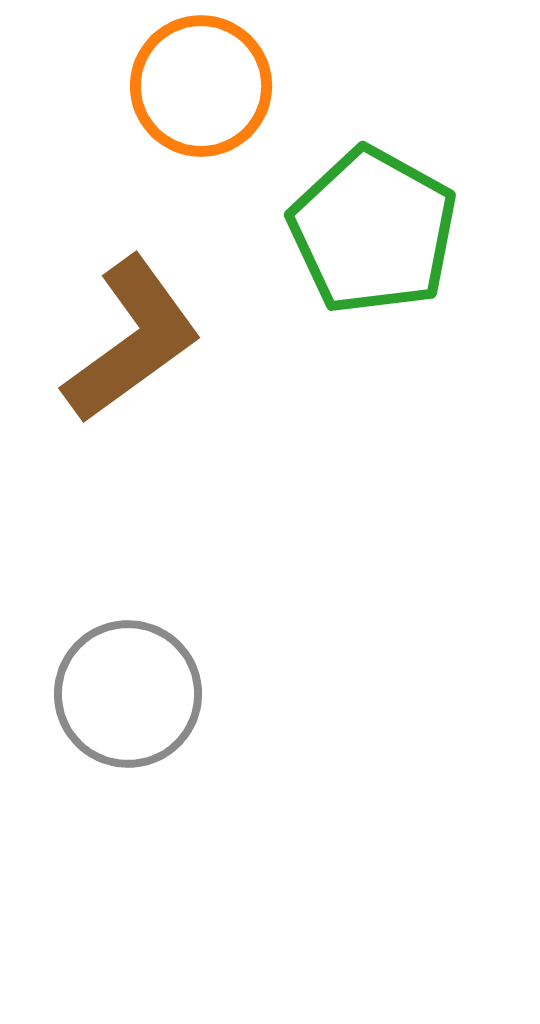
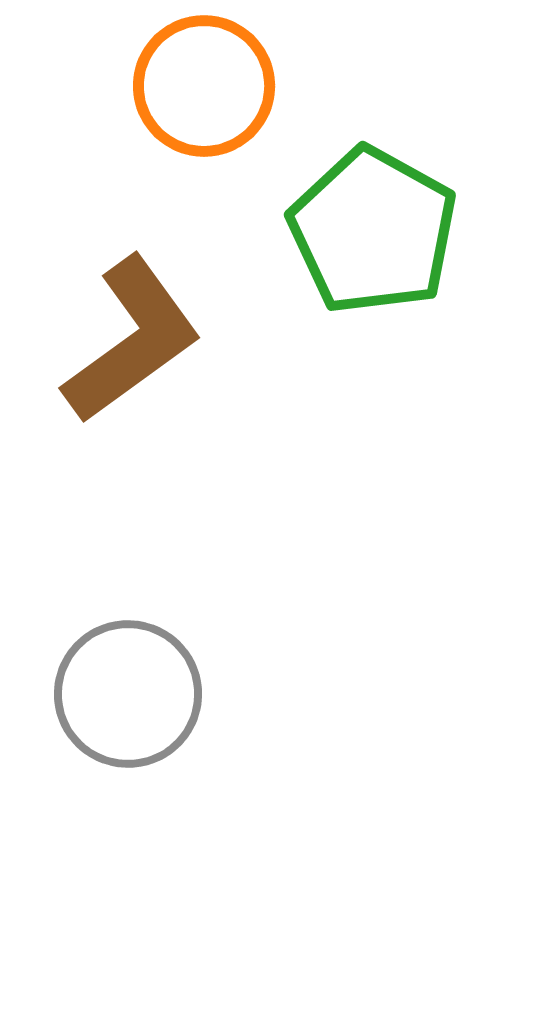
orange circle: moved 3 px right
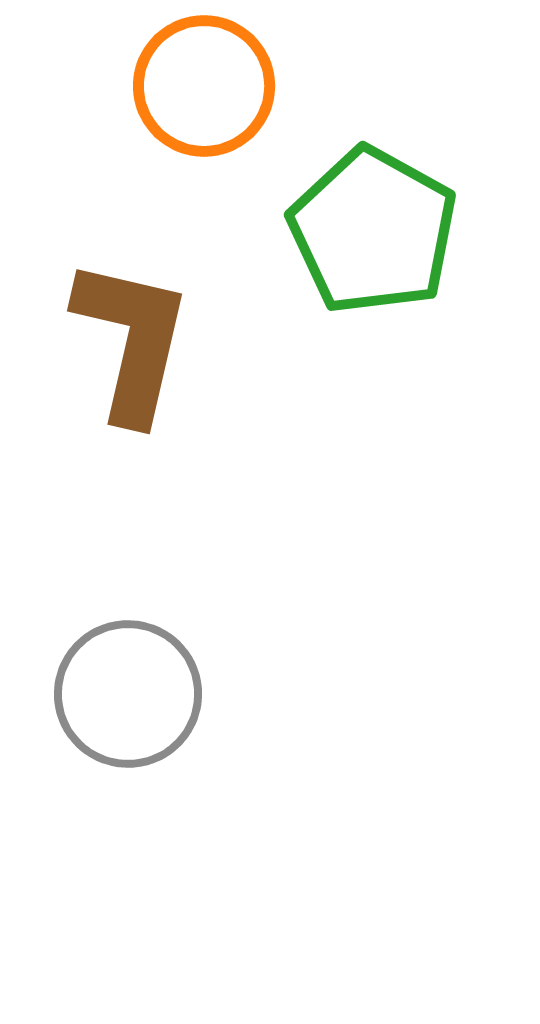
brown L-shape: rotated 41 degrees counterclockwise
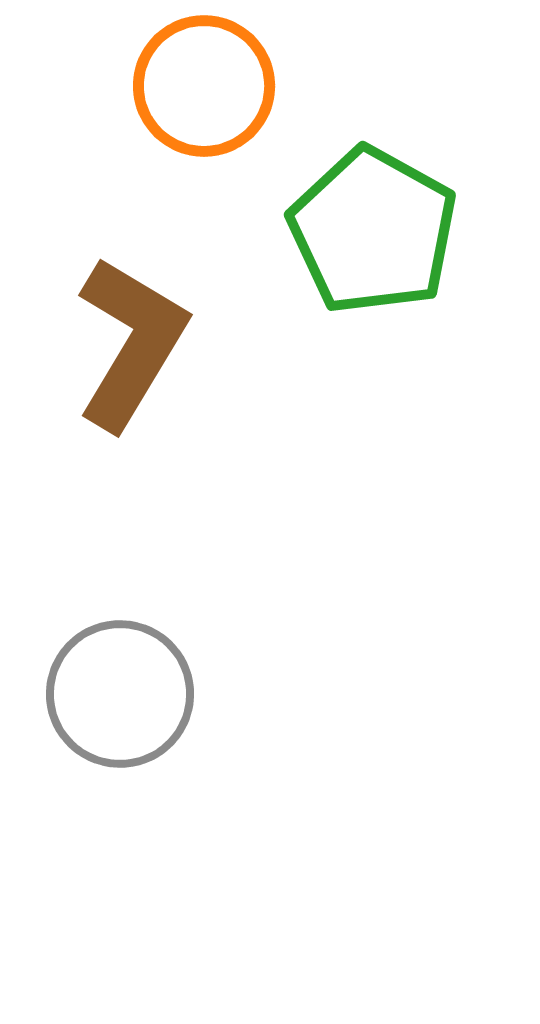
brown L-shape: moved 1 px left, 3 px down; rotated 18 degrees clockwise
gray circle: moved 8 px left
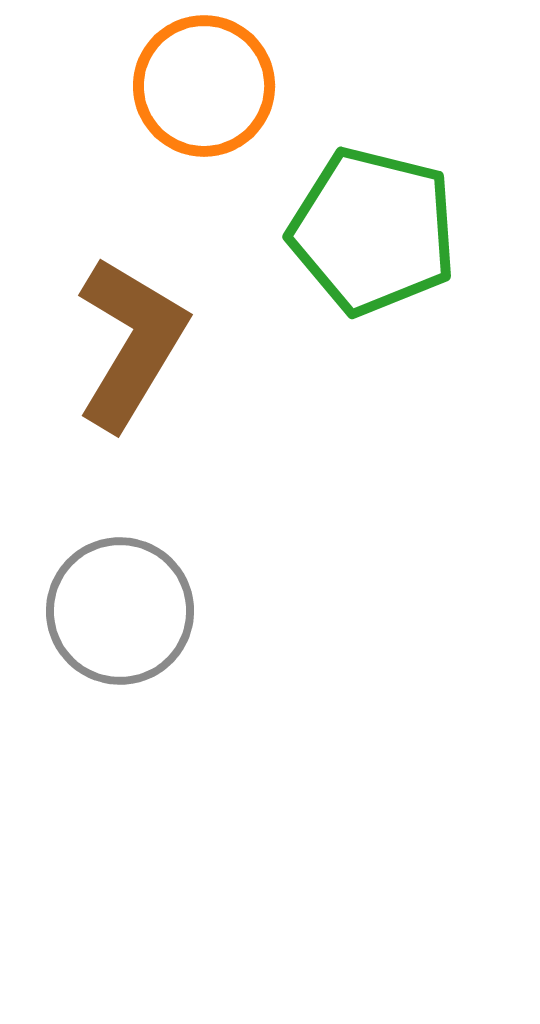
green pentagon: rotated 15 degrees counterclockwise
gray circle: moved 83 px up
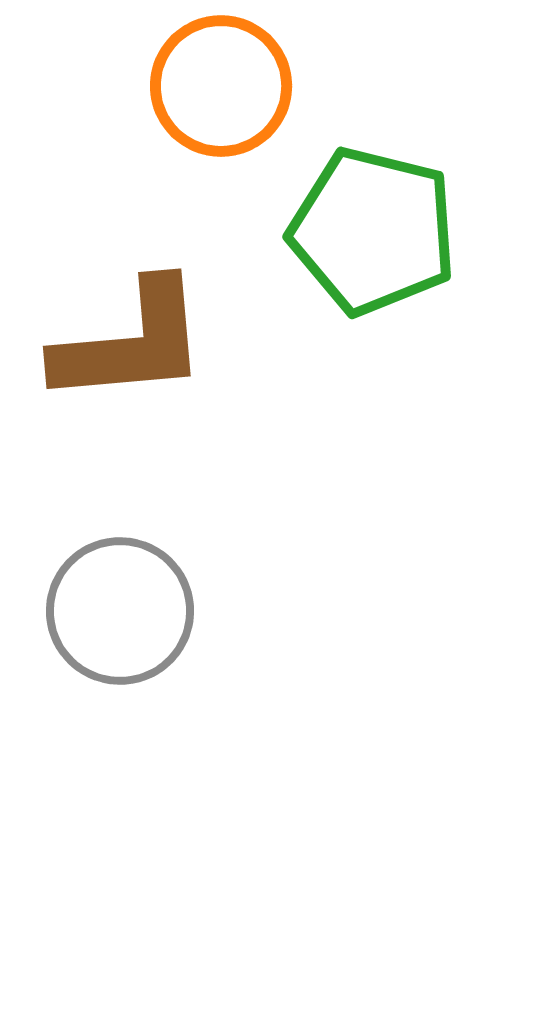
orange circle: moved 17 px right
brown L-shape: rotated 54 degrees clockwise
